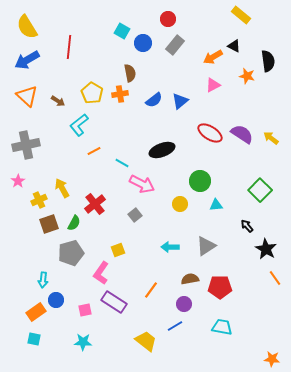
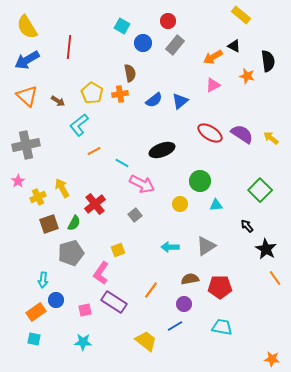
red circle at (168, 19): moved 2 px down
cyan square at (122, 31): moved 5 px up
yellow cross at (39, 200): moved 1 px left, 3 px up
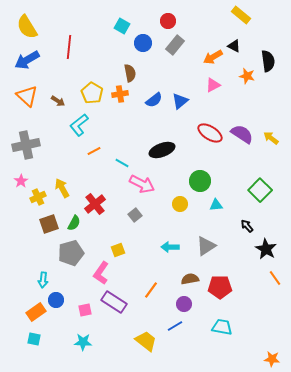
pink star at (18, 181): moved 3 px right
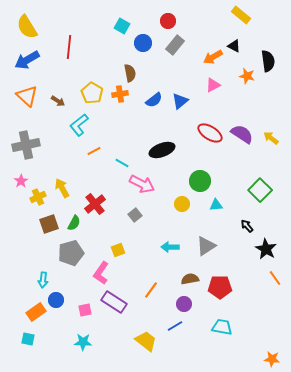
yellow circle at (180, 204): moved 2 px right
cyan square at (34, 339): moved 6 px left
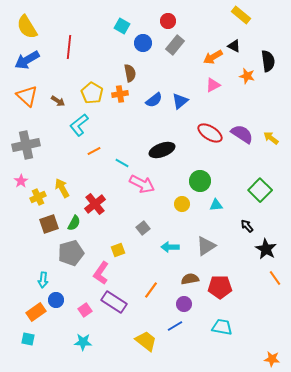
gray square at (135, 215): moved 8 px right, 13 px down
pink square at (85, 310): rotated 24 degrees counterclockwise
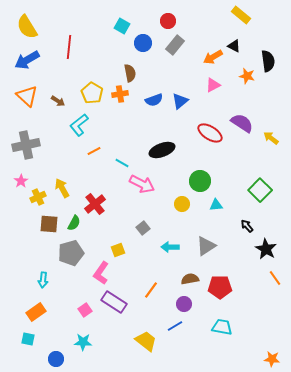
blue semicircle at (154, 100): rotated 18 degrees clockwise
purple semicircle at (242, 134): moved 11 px up
brown square at (49, 224): rotated 24 degrees clockwise
blue circle at (56, 300): moved 59 px down
